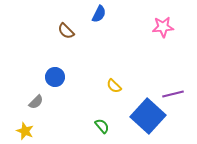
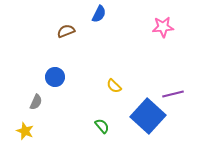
brown semicircle: rotated 114 degrees clockwise
gray semicircle: rotated 21 degrees counterclockwise
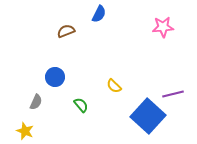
green semicircle: moved 21 px left, 21 px up
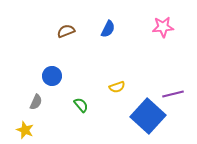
blue semicircle: moved 9 px right, 15 px down
blue circle: moved 3 px left, 1 px up
yellow semicircle: moved 3 px right, 1 px down; rotated 63 degrees counterclockwise
yellow star: moved 1 px up
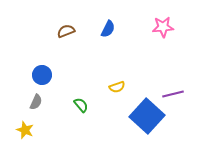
blue circle: moved 10 px left, 1 px up
blue square: moved 1 px left
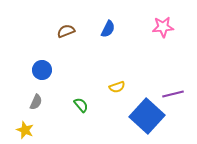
blue circle: moved 5 px up
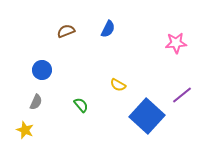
pink star: moved 13 px right, 16 px down
yellow semicircle: moved 1 px right, 2 px up; rotated 49 degrees clockwise
purple line: moved 9 px right, 1 px down; rotated 25 degrees counterclockwise
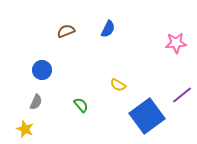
blue square: rotated 12 degrees clockwise
yellow star: moved 1 px up
